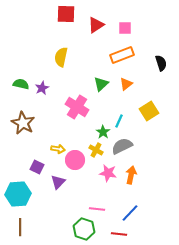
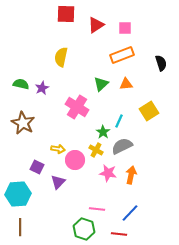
orange triangle: rotated 32 degrees clockwise
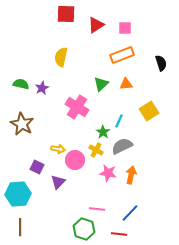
brown star: moved 1 px left, 1 px down
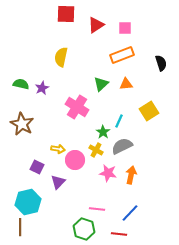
cyan hexagon: moved 10 px right, 8 px down; rotated 10 degrees counterclockwise
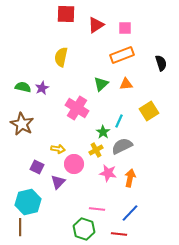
green semicircle: moved 2 px right, 3 px down
pink cross: moved 1 px down
yellow cross: rotated 32 degrees clockwise
pink circle: moved 1 px left, 4 px down
orange arrow: moved 1 px left, 3 px down
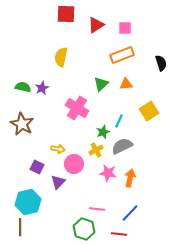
green star: rotated 16 degrees clockwise
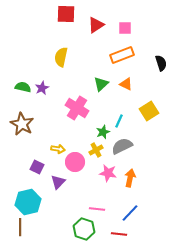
orange triangle: rotated 32 degrees clockwise
pink circle: moved 1 px right, 2 px up
